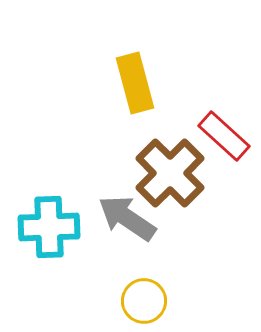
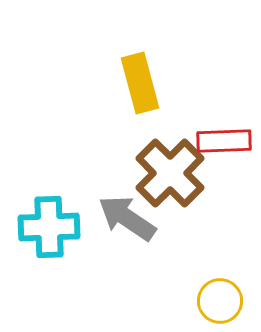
yellow rectangle: moved 5 px right
red rectangle: moved 5 px down; rotated 44 degrees counterclockwise
yellow circle: moved 76 px right
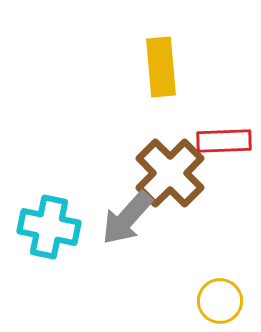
yellow rectangle: moved 21 px right, 16 px up; rotated 10 degrees clockwise
gray arrow: rotated 82 degrees counterclockwise
cyan cross: rotated 14 degrees clockwise
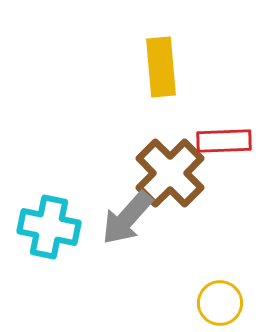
yellow circle: moved 2 px down
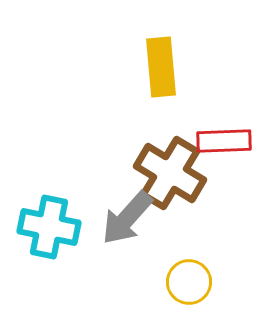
brown cross: rotated 14 degrees counterclockwise
yellow circle: moved 31 px left, 21 px up
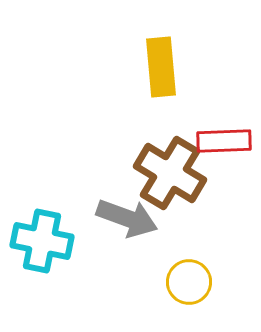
gray arrow: rotated 112 degrees counterclockwise
cyan cross: moved 7 px left, 14 px down
